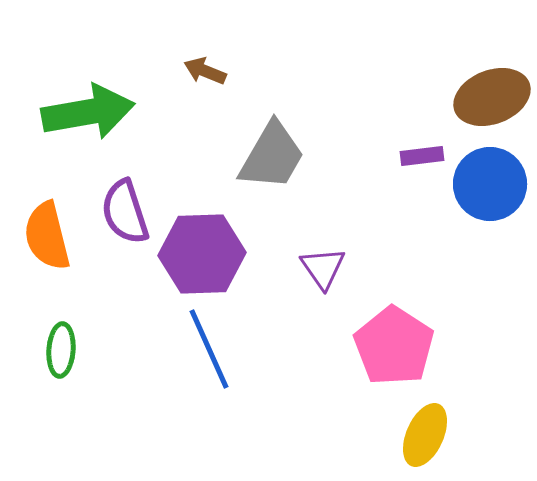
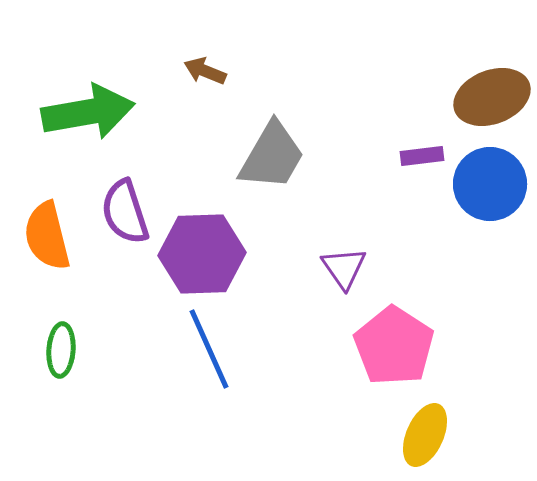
purple triangle: moved 21 px right
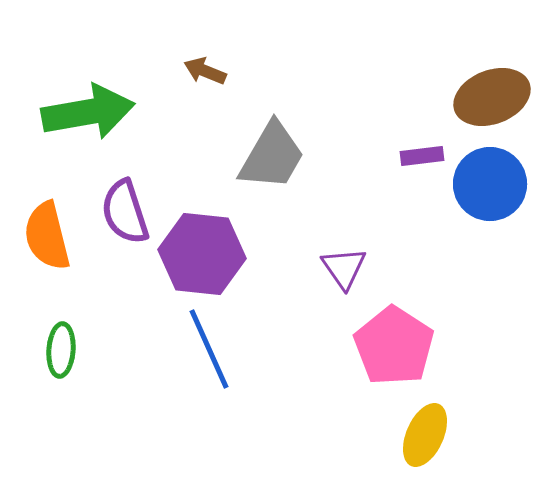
purple hexagon: rotated 8 degrees clockwise
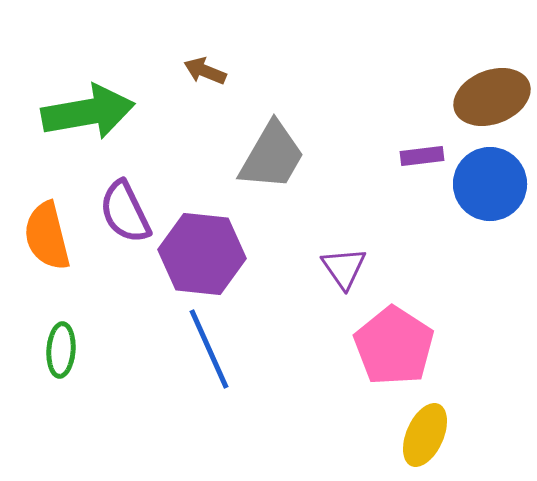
purple semicircle: rotated 8 degrees counterclockwise
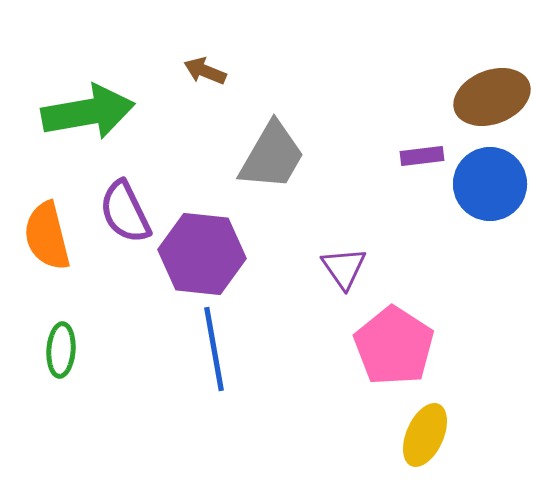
blue line: moved 5 px right; rotated 14 degrees clockwise
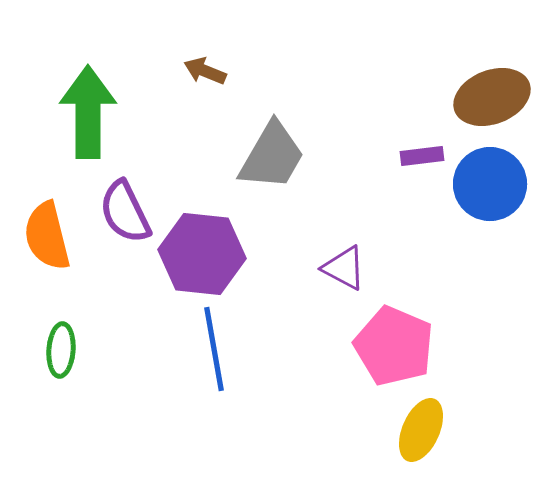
green arrow: rotated 80 degrees counterclockwise
purple triangle: rotated 27 degrees counterclockwise
pink pentagon: rotated 10 degrees counterclockwise
yellow ellipse: moved 4 px left, 5 px up
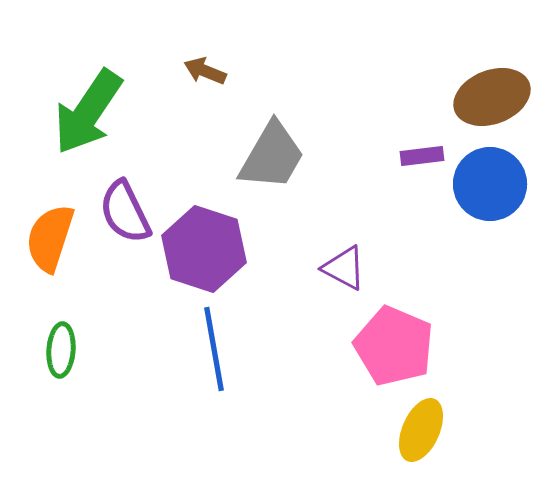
green arrow: rotated 146 degrees counterclockwise
orange semicircle: moved 3 px right, 2 px down; rotated 32 degrees clockwise
purple hexagon: moved 2 px right, 5 px up; rotated 12 degrees clockwise
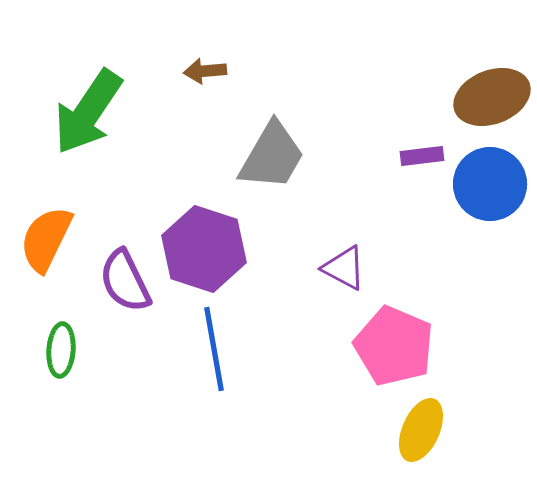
brown arrow: rotated 27 degrees counterclockwise
purple semicircle: moved 69 px down
orange semicircle: moved 4 px left, 1 px down; rotated 8 degrees clockwise
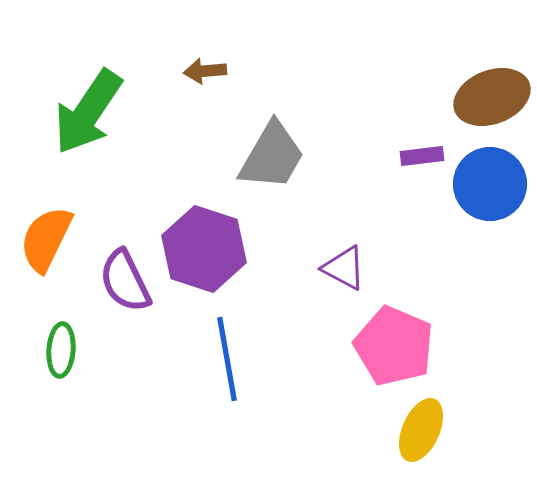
blue line: moved 13 px right, 10 px down
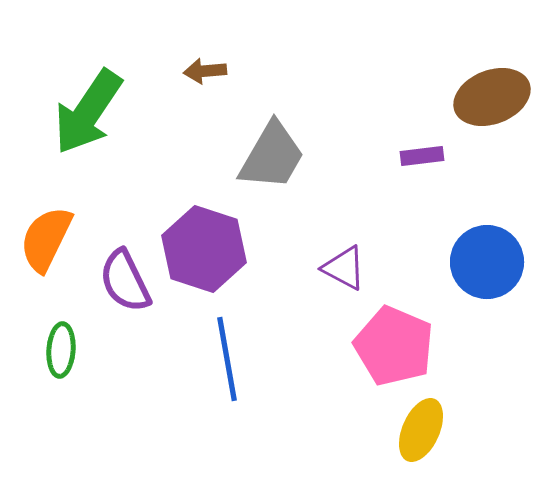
blue circle: moved 3 px left, 78 px down
